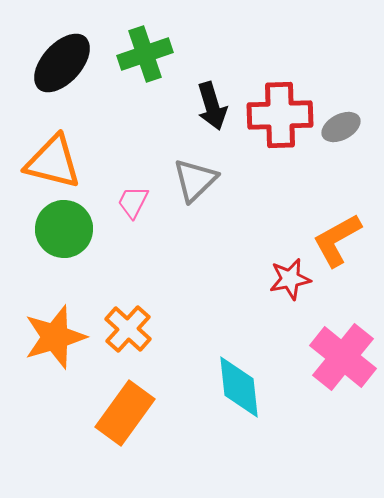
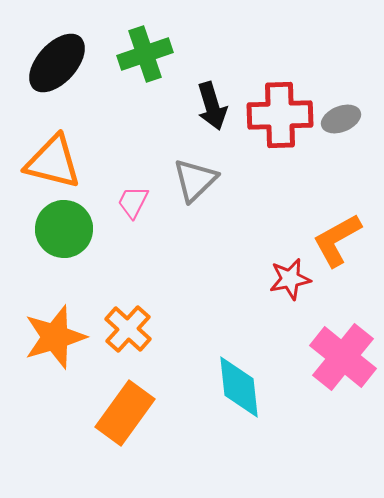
black ellipse: moved 5 px left
gray ellipse: moved 8 px up; rotated 6 degrees clockwise
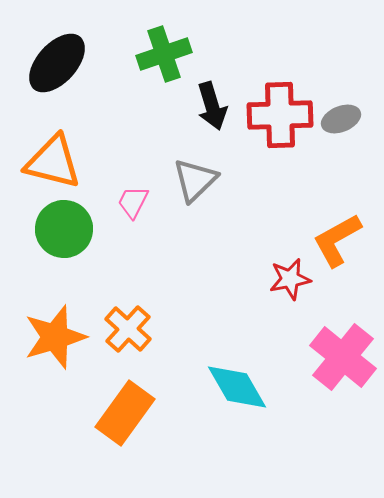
green cross: moved 19 px right
cyan diamond: moved 2 px left; rotated 24 degrees counterclockwise
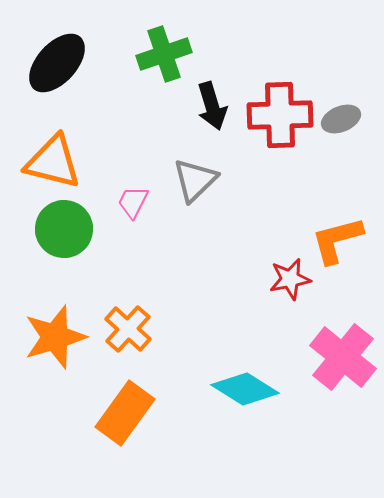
orange L-shape: rotated 14 degrees clockwise
cyan diamond: moved 8 px right, 2 px down; rotated 28 degrees counterclockwise
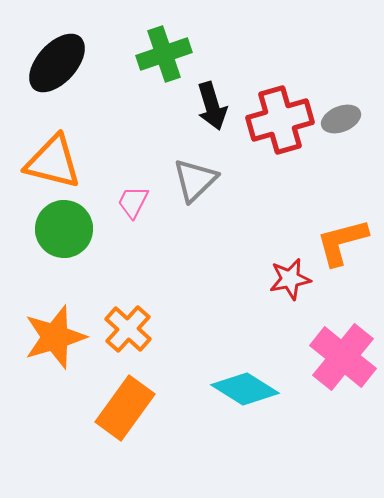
red cross: moved 5 px down; rotated 14 degrees counterclockwise
orange L-shape: moved 5 px right, 2 px down
orange rectangle: moved 5 px up
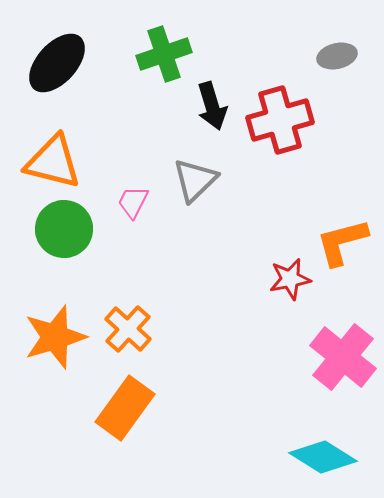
gray ellipse: moved 4 px left, 63 px up; rotated 9 degrees clockwise
cyan diamond: moved 78 px right, 68 px down
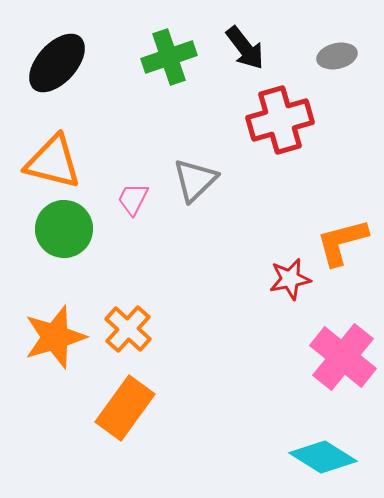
green cross: moved 5 px right, 3 px down
black arrow: moved 33 px right, 58 px up; rotated 21 degrees counterclockwise
pink trapezoid: moved 3 px up
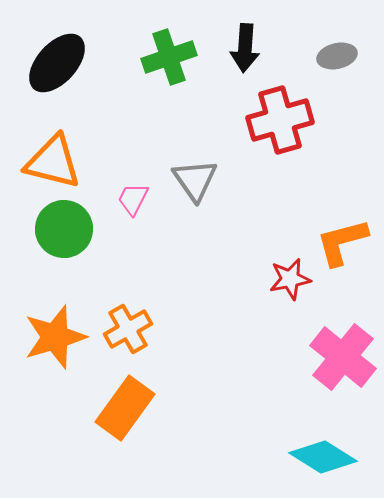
black arrow: rotated 42 degrees clockwise
gray triangle: rotated 21 degrees counterclockwise
orange cross: rotated 18 degrees clockwise
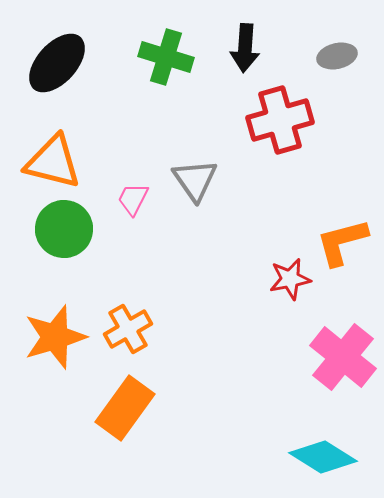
green cross: moved 3 px left; rotated 36 degrees clockwise
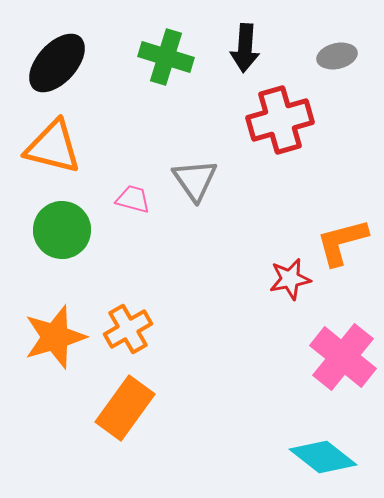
orange triangle: moved 15 px up
pink trapezoid: rotated 78 degrees clockwise
green circle: moved 2 px left, 1 px down
cyan diamond: rotated 6 degrees clockwise
